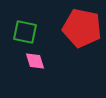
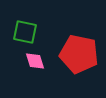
red pentagon: moved 3 px left, 26 px down
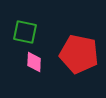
pink diamond: moved 1 px left, 1 px down; rotated 20 degrees clockwise
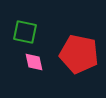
pink diamond: rotated 15 degrees counterclockwise
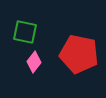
pink diamond: rotated 50 degrees clockwise
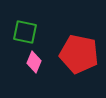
pink diamond: rotated 15 degrees counterclockwise
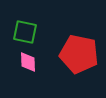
pink diamond: moved 6 px left; rotated 25 degrees counterclockwise
